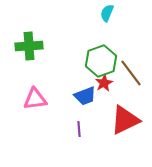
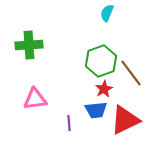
green cross: moved 1 px up
red star: moved 6 px down
blue trapezoid: moved 11 px right, 14 px down; rotated 15 degrees clockwise
purple line: moved 10 px left, 6 px up
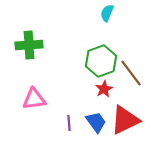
pink triangle: moved 1 px left
blue trapezoid: moved 12 px down; rotated 120 degrees counterclockwise
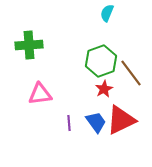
pink triangle: moved 6 px right, 5 px up
red triangle: moved 4 px left
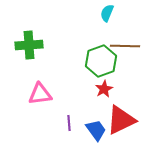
brown line: moved 6 px left, 27 px up; rotated 52 degrees counterclockwise
blue trapezoid: moved 8 px down
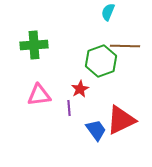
cyan semicircle: moved 1 px right, 1 px up
green cross: moved 5 px right
red star: moved 24 px left
pink triangle: moved 1 px left, 1 px down
purple line: moved 15 px up
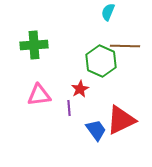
green hexagon: rotated 16 degrees counterclockwise
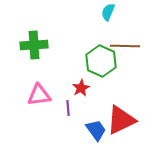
red star: moved 1 px right, 1 px up
purple line: moved 1 px left
